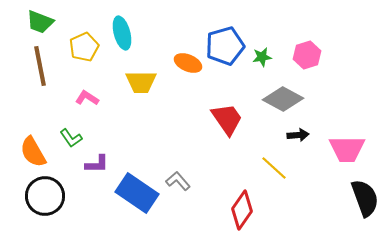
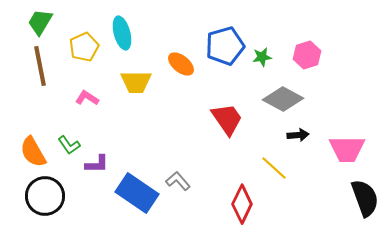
green trapezoid: rotated 100 degrees clockwise
orange ellipse: moved 7 px left, 1 px down; rotated 16 degrees clockwise
yellow trapezoid: moved 5 px left
green L-shape: moved 2 px left, 7 px down
red diamond: moved 6 px up; rotated 9 degrees counterclockwise
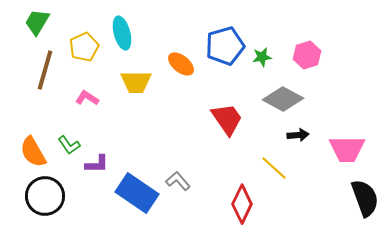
green trapezoid: moved 3 px left
brown line: moved 5 px right, 4 px down; rotated 27 degrees clockwise
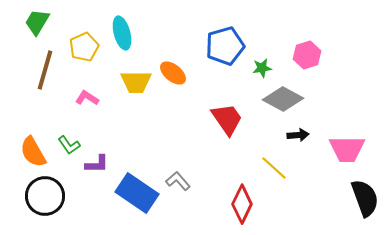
green star: moved 11 px down
orange ellipse: moved 8 px left, 9 px down
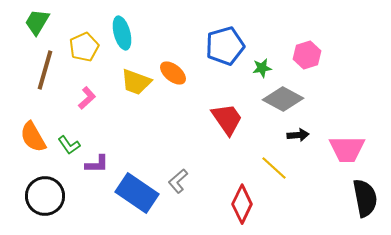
yellow trapezoid: rotated 20 degrees clockwise
pink L-shape: rotated 105 degrees clockwise
orange semicircle: moved 15 px up
gray L-shape: rotated 90 degrees counterclockwise
black semicircle: rotated 9 degrees clockwise
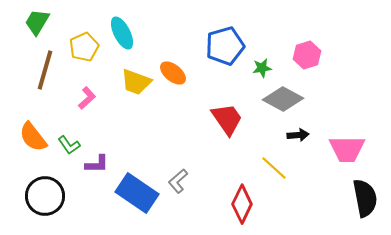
cyan ellipse: rotated 12 degrees counterclockwise
orange semicircle: rotated 8 degrees counterclockwise
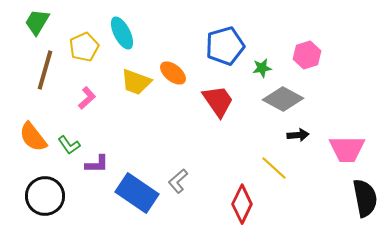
red trapezoid: moved 9 px left, 18 px up
